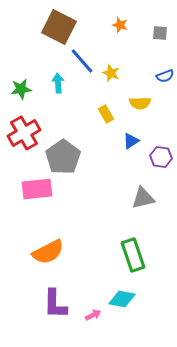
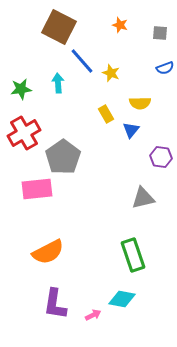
blue semicircle: moved 8 px up
blue triangle: moved 11 px up; rotated 18 degrees counterclockwise
purple L-shape: rotated 8 degrees clockwise
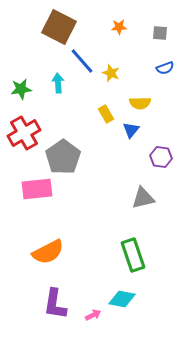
orange star: moved 1 px left, 2 px down; rotated 21 degrees counterclockwise
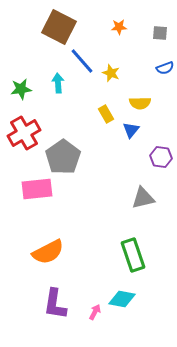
pink arrow: moved 2 px right, 3 px up; rotated 35 degrees counterclockwise
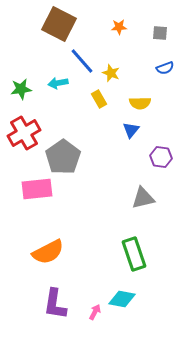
brown square: moved 3 px up
cyan arrow: rotated 96 degrees counterclockwise
yellow rectangle: moved 7 px left, 15 px up
green rectangle: moved 1 px right, 1 px up
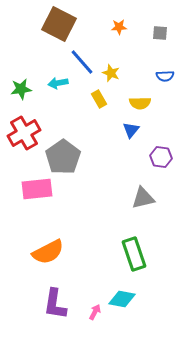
blue line: moved 1 px down
blue semicircle: moved 8 px down; rotated 18 degrees clockwise
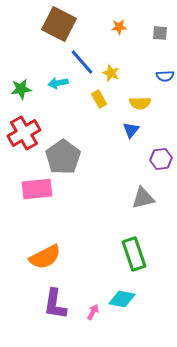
purple hexagon: moved 2 px down; rotated 15 degrees counterclockwise
orange semicircle: moved 3 px left, 5 px down
pink arrow: moved 2 px left
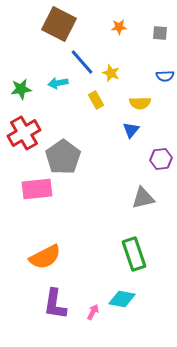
yellow rectangle: moved 3 px left, 1 px down
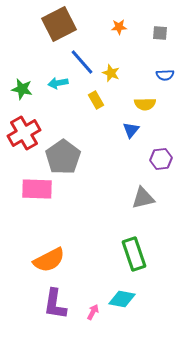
brown square: rotated 36 degrees clockwise
blue semicircle: moved 1 px up
green star: moved 1 px right; rotated 20 degrees clockwise
yellow semicircle: moved 5 px right, 1 px down
pink rectangle: rotated 8 degrees clockwise
orange semicircle: moved 4 px right, 3 px down
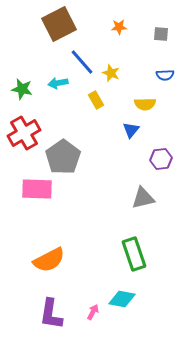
gray square: moved 1 px right, 1 px down
purple L-shape: moved 4 px left, 10 px down
